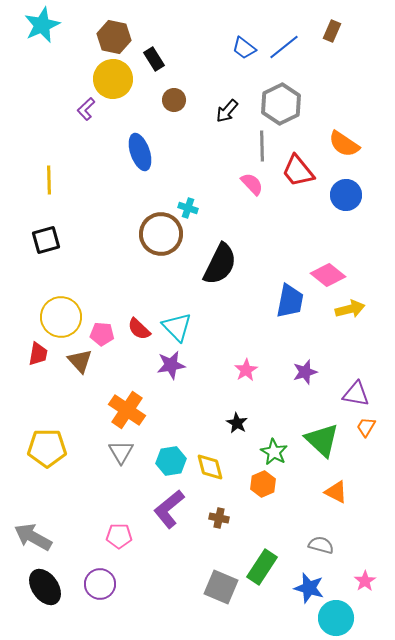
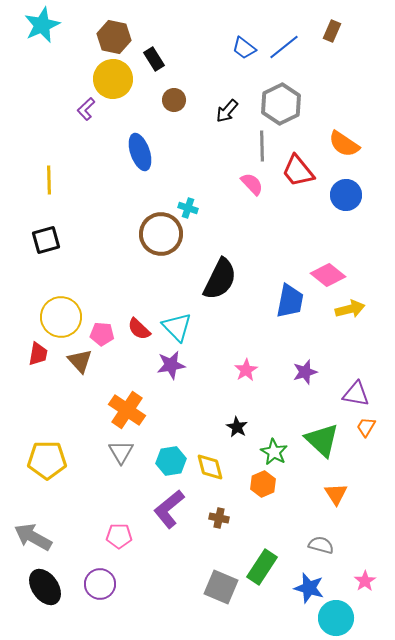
black semicircle at (220, 264): moved 15 px down
black star at (237, 423): moved 4 px down
yellow pentagon at (47, 448): moved 12 px down
orange triangle at (336, 492): moved 2 px down; rotated 30 degrees clockwise
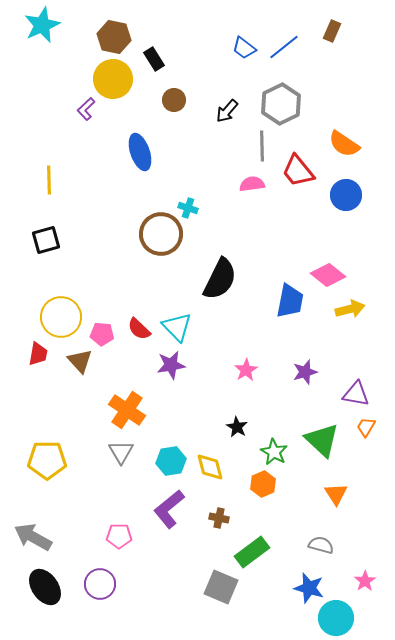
pink semicircle at (252, 184): rotated 55 degrees counterclockwise
green rectangle at (262, 567): moved 10 px left, 15 px up; rotated 20 degrees clockwise
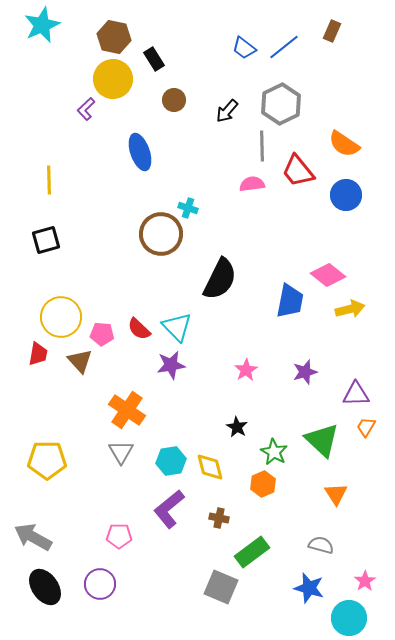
purple triangle at (356, 394): rotated 12 degrees counterclockwise
cyan circle at (336, 618): moved 13 px right
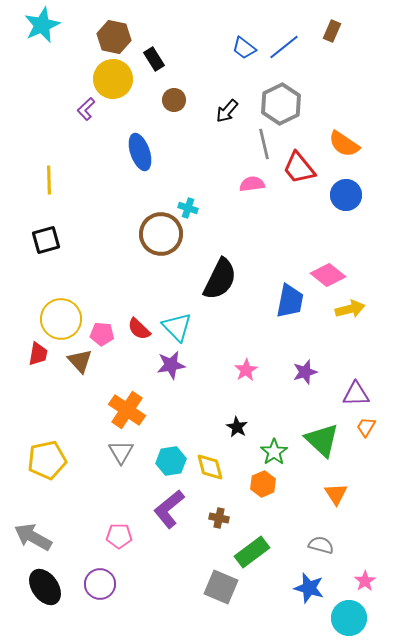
gray line at (262, 146): moved 2 px right, 2 px up; rotated 12 degrees counterclockwise
red trapezoid at (298, 171): moved 1 px right, 3 px up
yellow circle at (61, 317): moved 2 px down
green star at (274, 452): rotated 8 degrees clockwise
yellow pentagon at (47, 460): rotated 12 degrees counterclockwise
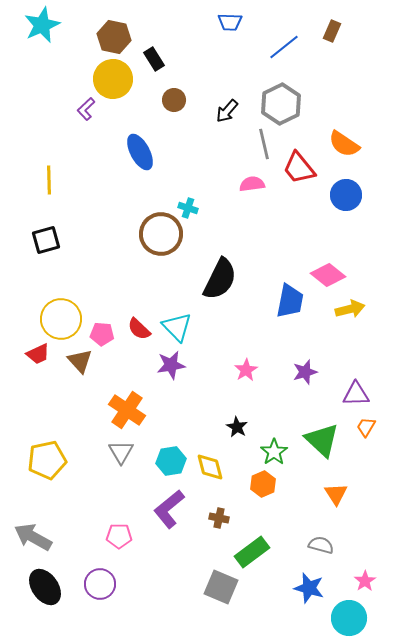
blue trapezoid at (244, 48): moved 14 px left, 26 px up; rotated 35 degrees counterclockwise
blue ellipse at (140, 152): rotated 9 degrees counterclockwise
red trapezoid at (38, 354): rotated 55 degrees clockwise
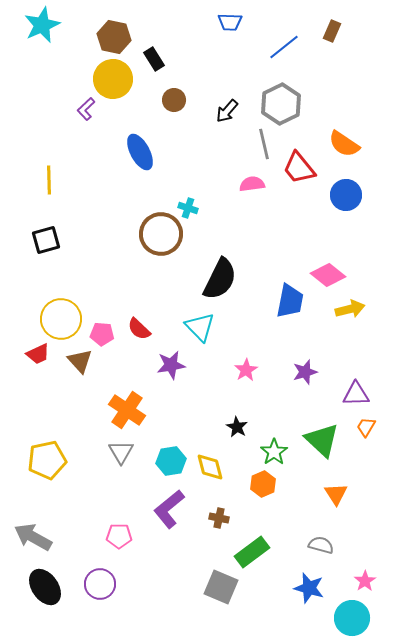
cyan triangle at (177, 327): moved 23 px right
cyan circle at (349, 618): moved 3 px right
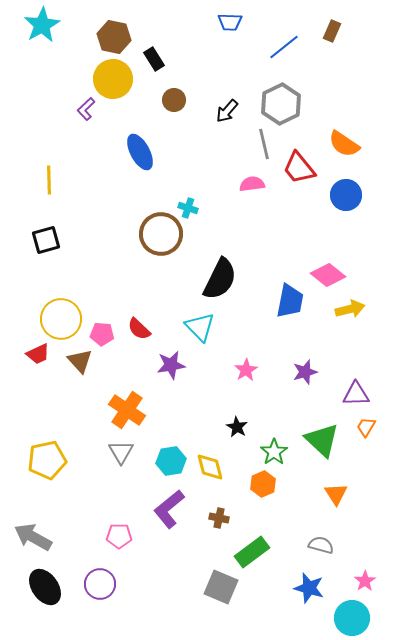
cyan star at (42, 25): rotated 6 degrees counterclockwise
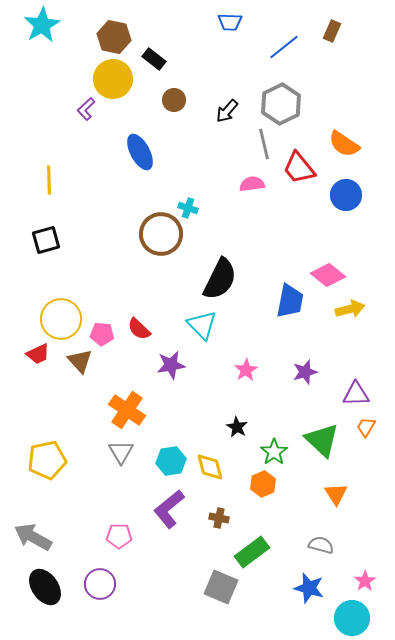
black rectangle at (154, 59): rotated 20 degrees counterclockwise
cyan triangle at (200, 327): moved 2 px right, 2 px up
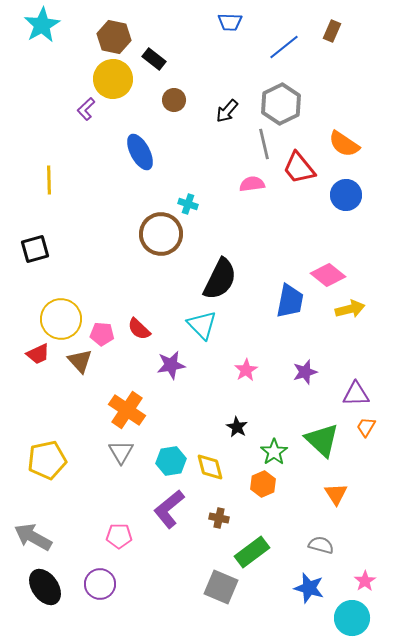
cyan cross at (188, 208): moved 4 px up
black square at (46, 240): moved 11 px left, 9 px down
